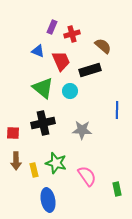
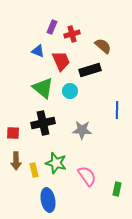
green rectangle: rotated 24 degrees clockwise
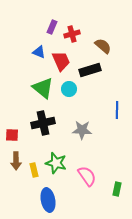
blue triangle: moved 1 px right, 1 px down
cyan circle: moved 1 px left, 2 px up
red square: moved 1 px left, 2 px down
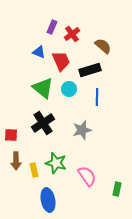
red cross: rotated 21 degrees counterclockwise
blue line: moved 20 px left, 13 px up
black cross: rotated 20 degrees counterclockwise
gray star: rotated 18 degrees counterclockwise
red square: moved 1 px left
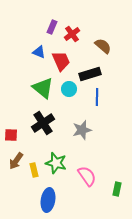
black rectangle: moved 4 px down
brown arrow: rotated 36 degrees clockwise
blue ellipse: rotated 20 degrees clockwise
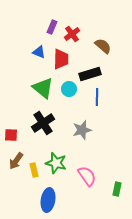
red trapezoid: moved 2 px up; rotated 25 degrees clockwise
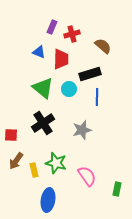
red cross: rotated 21 degrees clockwise
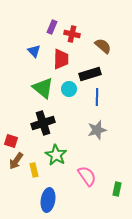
red cross: rotated 28 degrees clockwise
blue triangle: moved 5 px left, 1 px up; rotated 24 degrees clockwise
black cross: rotated 15 degrees clockwise
gray star: moved 15 px right
red square: moved 6 px down; rotated 16 degrees clockwise
green star: moved 8 px up; rotated 15 degrees clockwise
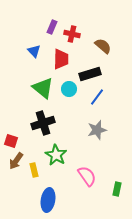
blue line: rotated 36 degrees clockwise
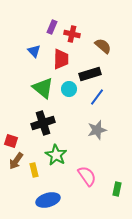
blue ellipse: rotated 65 degrees clockwise
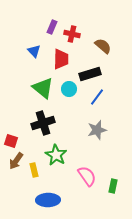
green rectangle: moved 4 px left, 3 px up
blue ellipse: rotated 15 degrees clockwise
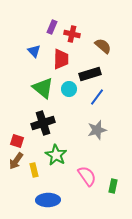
red square: moved 6 px right
